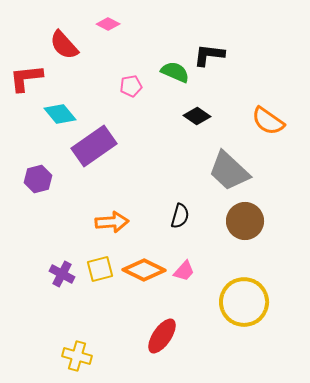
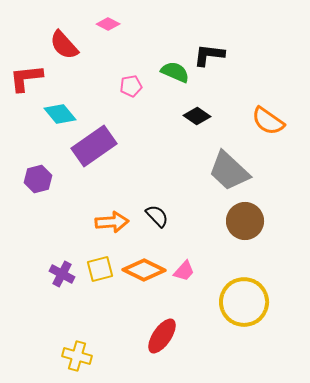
black semicircle: moved 23 px left; rotated 60 degrees counterclockwise
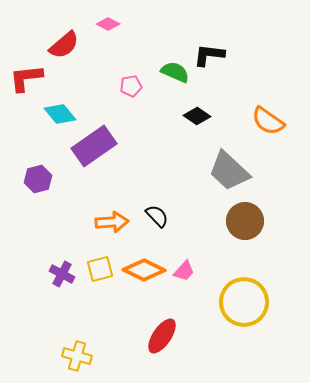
red semicircle: rotated 88 degrees counterclockwise
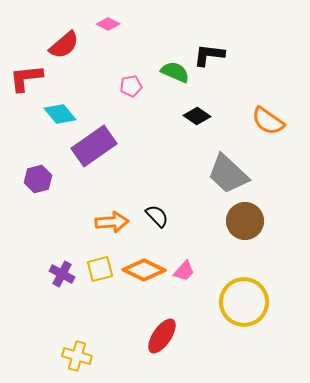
gray trapezoid: moved 1 px left, 3 px down
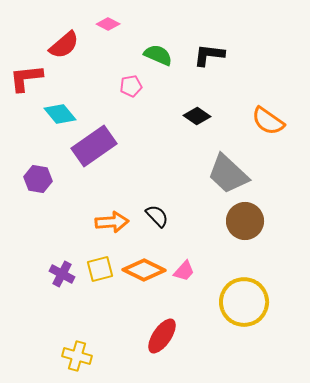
green semicircle: moved 17 px left, 17 px up
purple hexagon: rotated 24 degrees clockwise
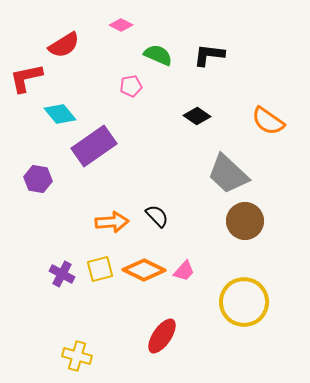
pink diamond: moved 13 px right, 1 px down
red semicircle: rotated 8 degrees clockwise
red L-shape: rotated 6 degrees counterclockwise
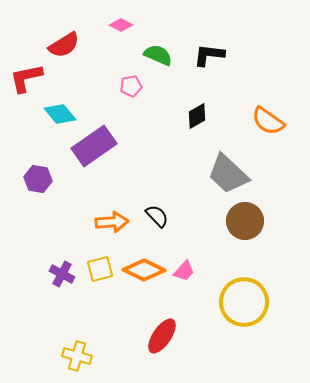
black diamond: rotated 64 degrees counterclockwise
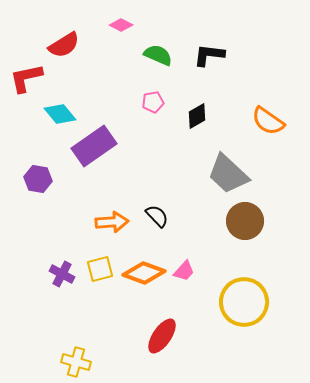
pink pentagon: moved 22 px right, 16 px down
orange diamond: moved 3 px down; rotated 6 degrees counterclockwise
yellow cross: moved 1 px left, 6 px down
